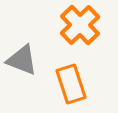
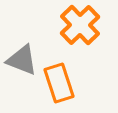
orange rectangle: moved 12 px left, 1 px up
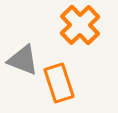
gray triangle: moved 1 px right
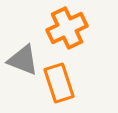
orange cross: moved 13 px left, 3 px down; rotated 18 degrees clockwise
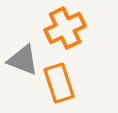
orange cross: moved 2 px left
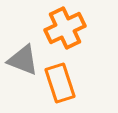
orange rectangle: moved 1 px right
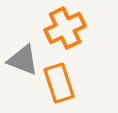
orange rectangle: moved 1 px left
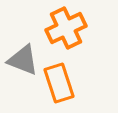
orange cross: moved 1 px right
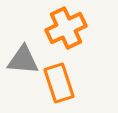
gray triangle: rotated 16 degrees counterclockwise
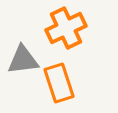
gray triangle: rotated 12 degrees counterclockwise
